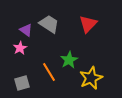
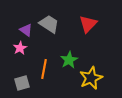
orange line: moved 5 px left, 3 px up; rotated 42 degrees clockwise
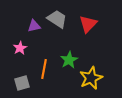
gray trapezoid: moved 8 px right, 5 px up
purple triangle: moved 8 px right, 4 px up; rotated 48 degrees counterclockwise
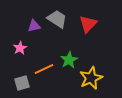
orange line: rotated 54 degrees clockwise
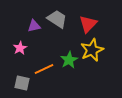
yellow star: moved 1 px right, 28 px up
gray square: rotated 28 degrees clockwise
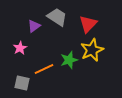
gray trapezoid: moved 2 px up
purple triangle: rotated 24 degrees counterclockwise
green star: rotated 12 degrees clockwise
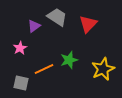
yellow star: moved 11 px right, 19 px down
gray square: moved 1 px left
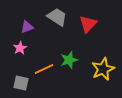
purple triangle: moved 7 px left, 1 px down; rotated 16 degrees clockwise
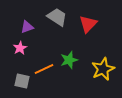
gray square: moved 1 px right, 2 px up
